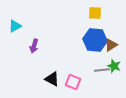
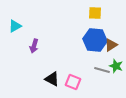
green star: moved 2 px right
gray line: rotated 21 degrees clockwise
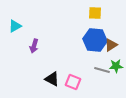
green star: rotated 24 degrees counterclockwise
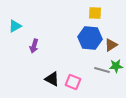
blue hexagon: moved 5 px left, 2 px up
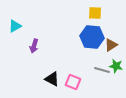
blue hexagon: moved 2 px right, 1 px up
green star: rotated 16 degrees clockwise
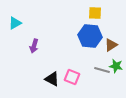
cyan triangle: moved 3 px up
blue hexagon: moved 2 px left, 1 px up
pink square: moved 1 px left, 5 px up
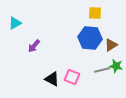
blue hexagon: moved 2 px down
purple arrow: rotated 24 degrees clockwise
gray line: rotated 28 degrees counterclockwise
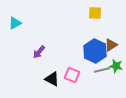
blue hexagon: moved 5 px right, 13 px down; rotated 20 degrees clockwise
purple arrow: moved 5 px right, 6 px down
pink square: moved 2 px up
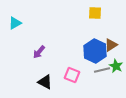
green star: rotated 16 degrees clockwise
black triangle: moved 7 px left, 3 px down
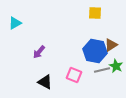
blue hexagon: rotated 15 degrees counterclockwise
pink square: moved 2 px right
